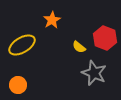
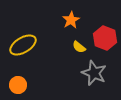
orange star: moved 19 px right
yellow ellipse: moved 1 px right
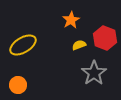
yellow semicircle: moved 2 px up; rotated 120 degrees clockwise
gray star: rotated 15 degrees clockwise
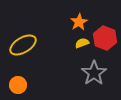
orange star: moved 8 px right, 2 px down
yellow semicircle: moved 3 px right, 2 px up
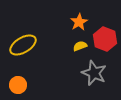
red hexagon: moved 1 px down
yellow semicircle: moved 2 px left, 3 px down
gray star: rotated 15 degrees counterclockwise
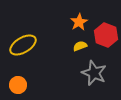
red hexagon: moved 1 px right, 4 px up
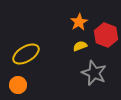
yellow ellipse: moved 3 px right, 9 px down
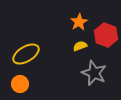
orange circle: moved 2 px right, 1 px up
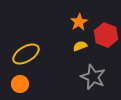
gray star: moved 1 px left, 4 px down
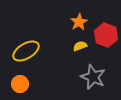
yellow ellipse: moved 3 px up
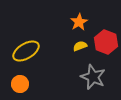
red hexagon: moved 7 px down
